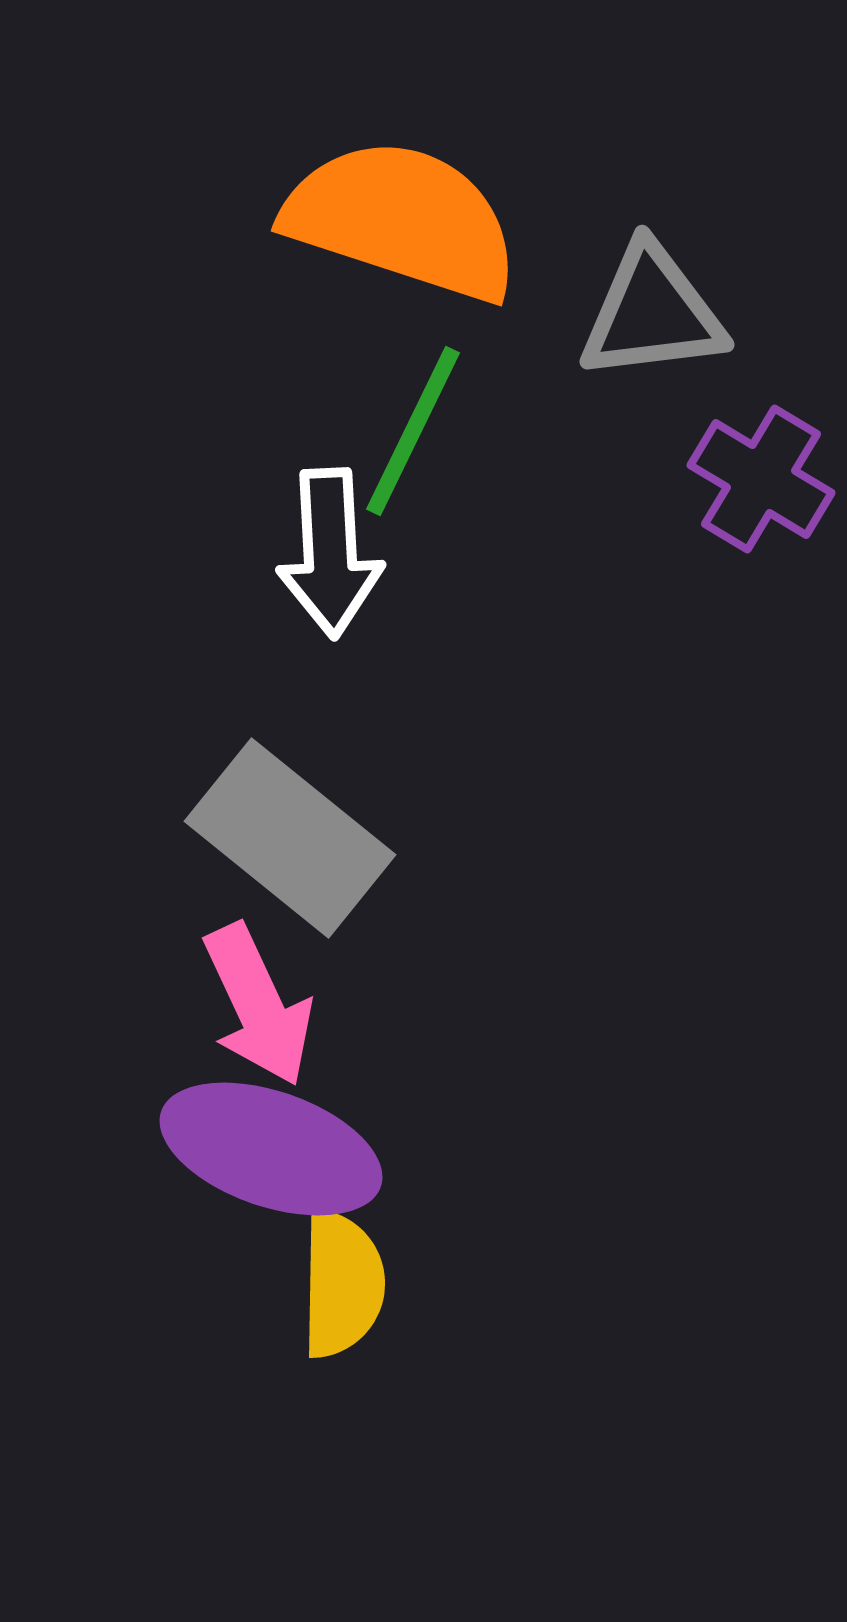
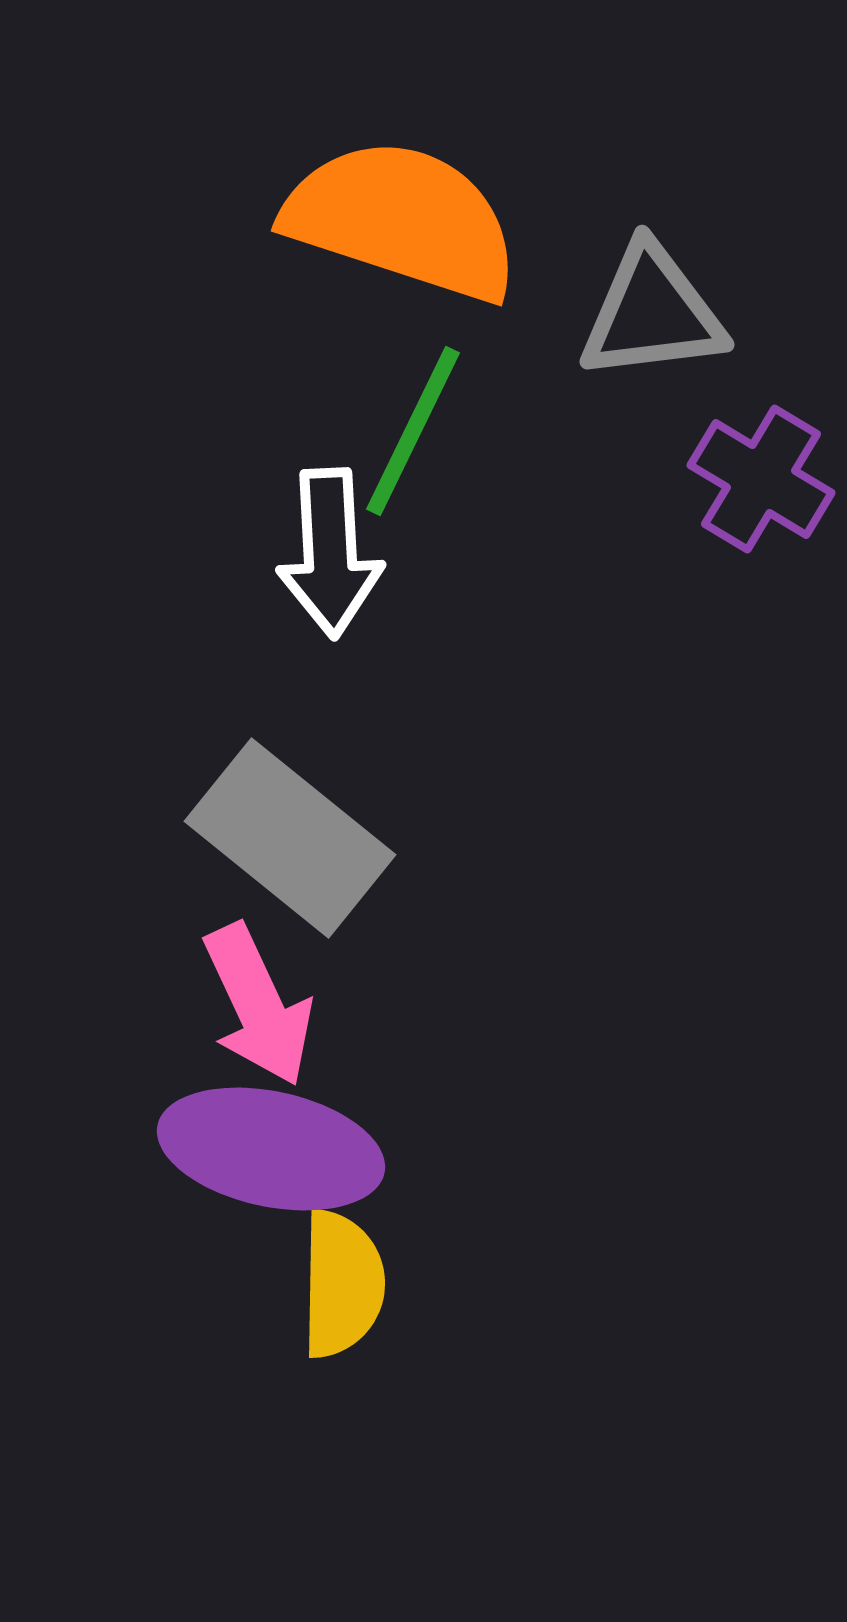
purple ellipse: rotated 7 degrees counterclockwise
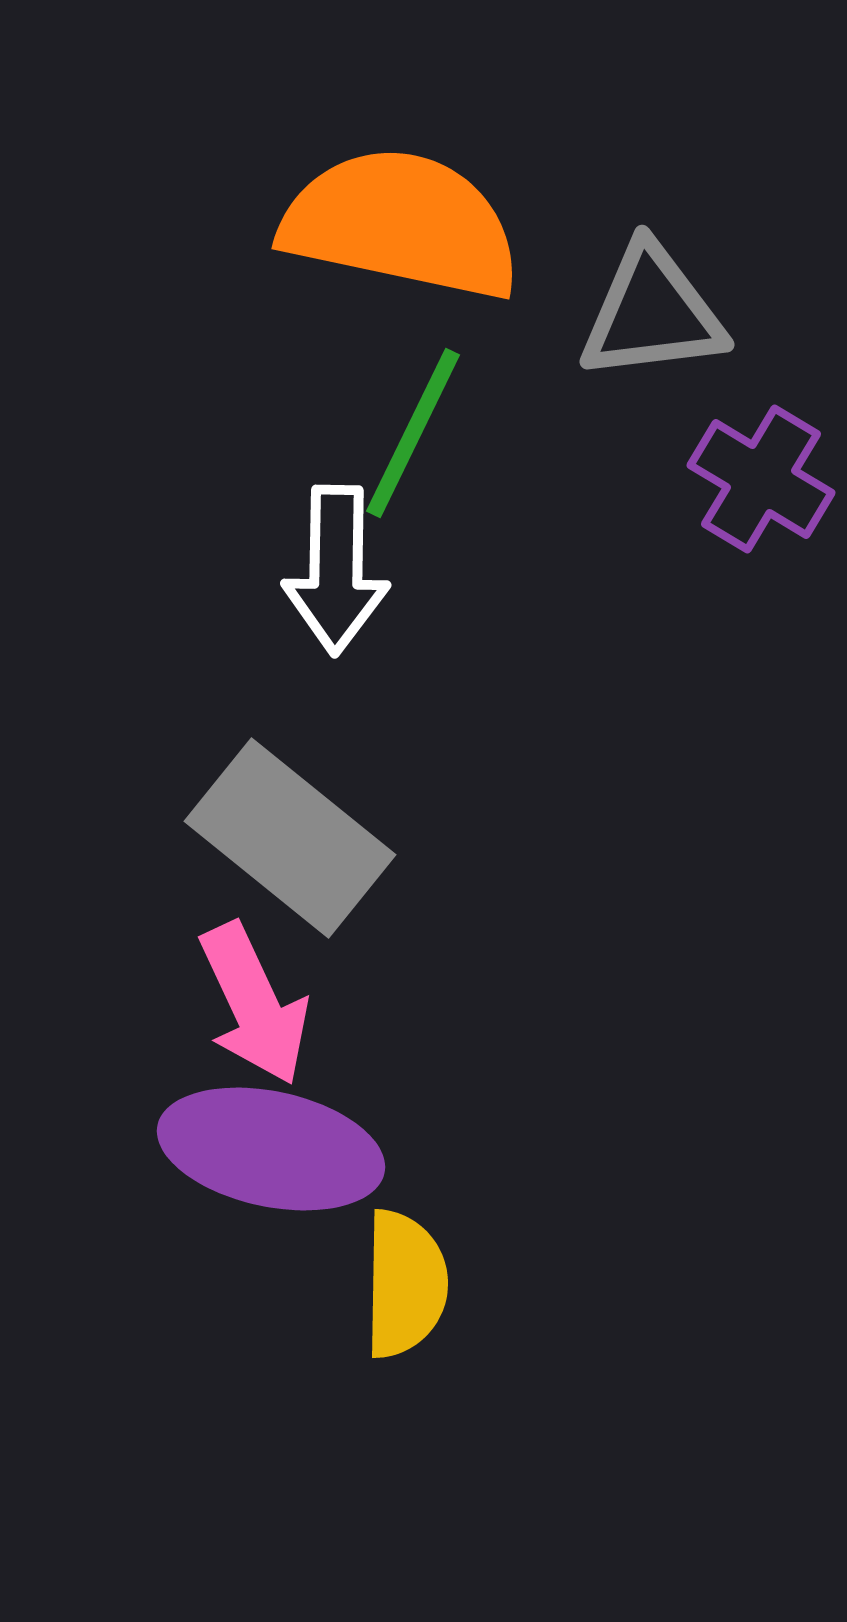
orange semicircle: moved 1 px left, 4 px down; rotated 6 degrees counterclockwise
green line: moved 2 px down
white arrow: moved 6 px right, 17 px down; rotated 4 degrees clockwise
pink arrow: moved 4 px left, 1 px up
yellow semicircle: moved 63 px right
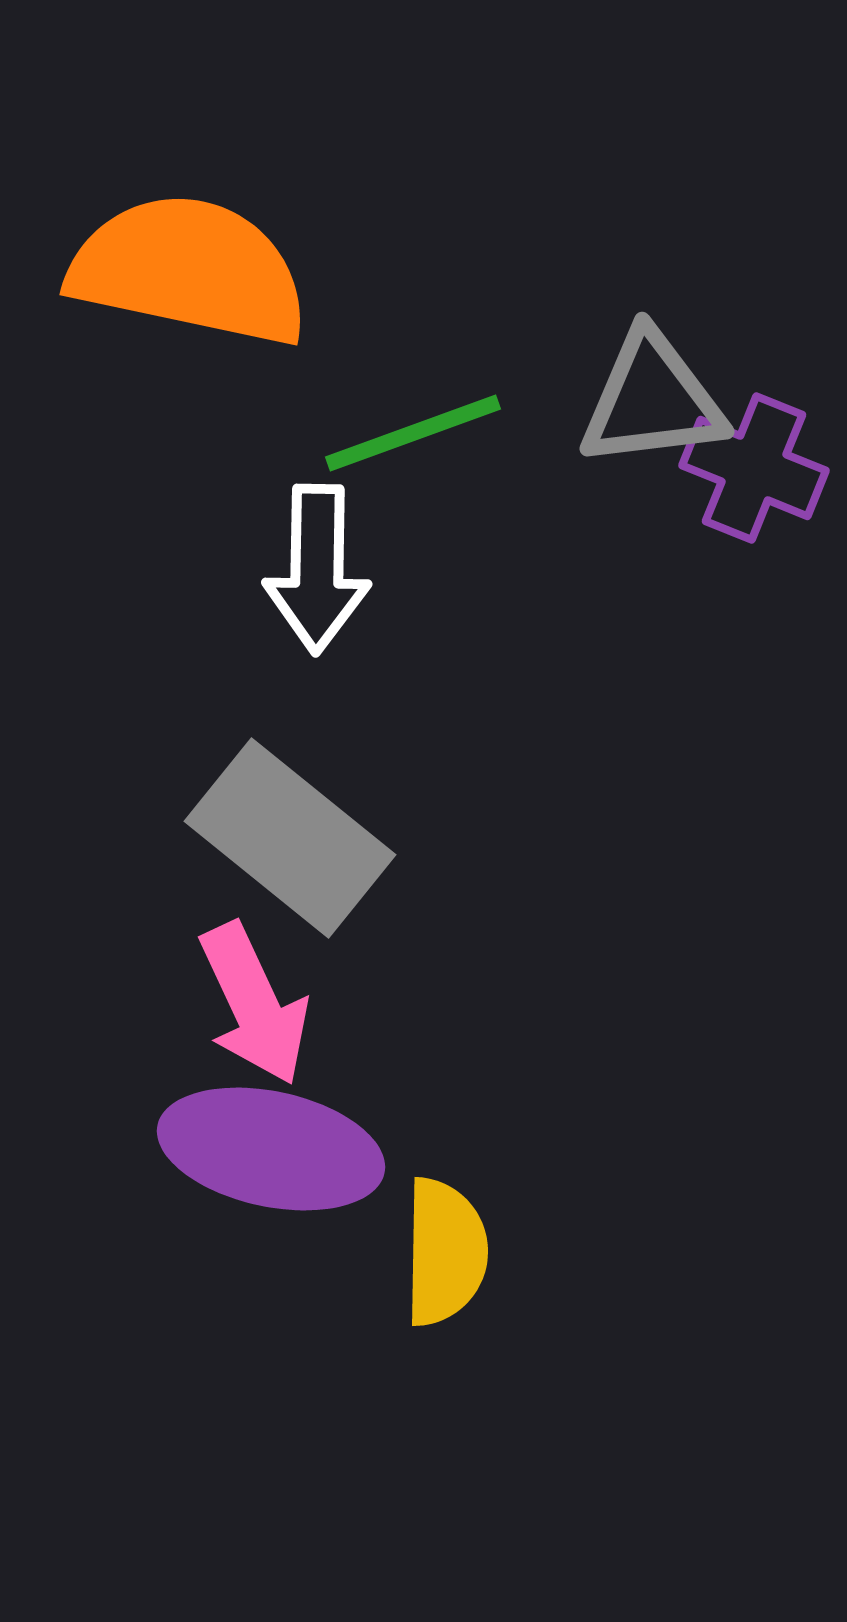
orange semicircle: moved 212 px left, 46 px down
gray triangle: moved 87 px down
green line: rotated 44 degrees clockwise
purple cross: moved 7 px left, 11 px up; rotated 9 degrees counterclockwise
white arrow: moved 19 px left, 1 px up
yellow semicircle: moved 40 px right, 32 px up
